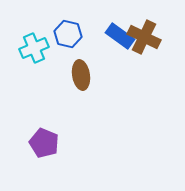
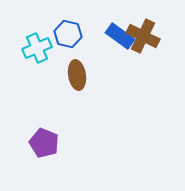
brown cross: moved 1 px left, 1 px up
cyan cross: moved 3 px right
brown ellipse: moved 4 px left
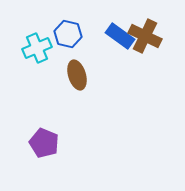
brown cross: moved 2 px right
brown ellipse: rotated 8 degrees counterclockwise
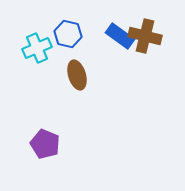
brown cross: rotated 12 degrees counterclockwise
purple pentagon: moved 1 px right, 1 px down
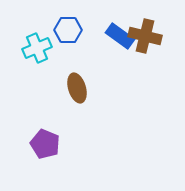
blue hexagon: moved 4 px up; rotated 12 degrees counterclockwise
brown ellipse: moved 13 px down
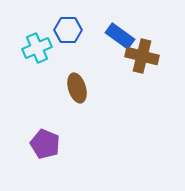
brown cross: moved 3 px left, 20 px down
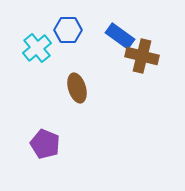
cyan cross: rotated 16 degrees counterclockwise
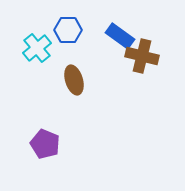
brown ellipse: moved 3 px left, 8 px up
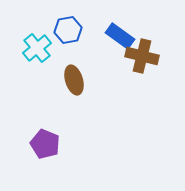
blue hexagon: rotated 12 degrees counterclockwise
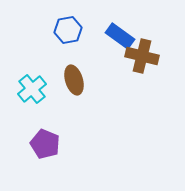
cyan cross: moved 5 px left, 41 px down
